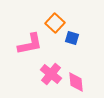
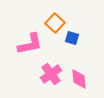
pink cross: rotated 15 degrees clockwise
pink diamond: moved 3 px right, 3 px up
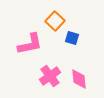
orange square: moved 2 px up
pink cross: moved 1 px left, 2 px down
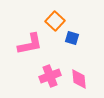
pink cross: rotated 15 degrees clockwise
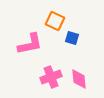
orange square: rotated 18 degrees counterclockwise
pink cross: moved 1 px right, 1 px down
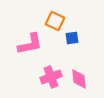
blue square: rotated 24 degrees counterclockwise
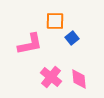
orange square: rotated 24 degrees counterclockwise
blue square: rotated 32 degrees counterclockwise
pink cross: rotated 30 degrees counterclockwise
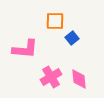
pink L-shape: moved 5 px left, 5 px down; rotated 16 degrees clockwise
pink cross: rotated 20 degrees clockwise
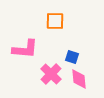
blue square: moved 19 px down; rotated 32 degrees counterclockwise
pink cross: moved 3 px up; rotated 15 degrees counterclockwise
